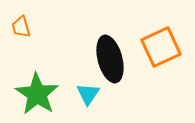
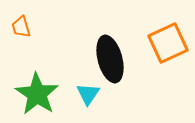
orange square: moved 7 px right, 4 px up
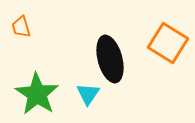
orange square: rotated 33 degrees counterclockwise
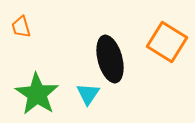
orange square: moved 1 px left, 1 px up
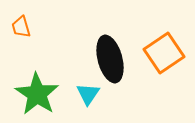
orange square: moved 3 px left, 11 px down; rotated 24 degrees clockwise
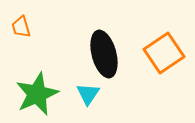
black ellipse: moved 6 px left, 5 px up
green star: rotated 15 degrees clockwise
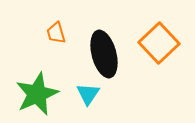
orange trapezoid: moved 35 px right, 6 px down
orange square: moved 5 px left, 10 px up; rotated 9 degrees counterclockwise
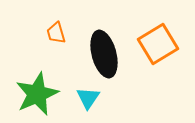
orange square: moved 1 px left, 1 px down; rotated 12 degrees clockwise
cyan triangle: moved 4 px down
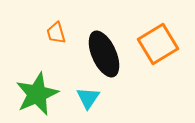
black ellipse: rotated 9 degrees counterclockwise
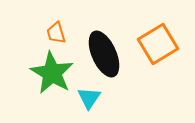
green star: moved 15 px right, 21 px up; rotated 18 degrees counterclockwise
cyan triangle: moved 1 px right
